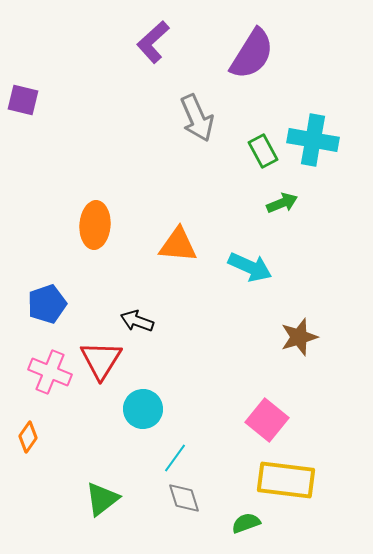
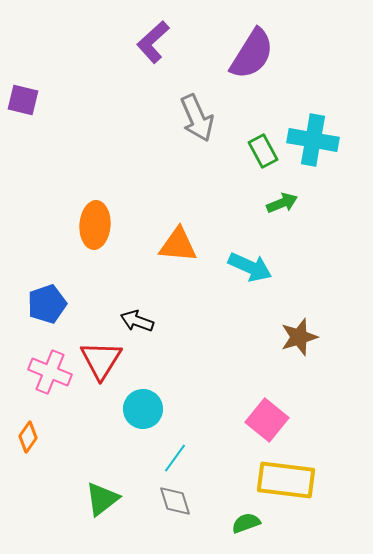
gray diamond: moved 9 px left, 3 px down
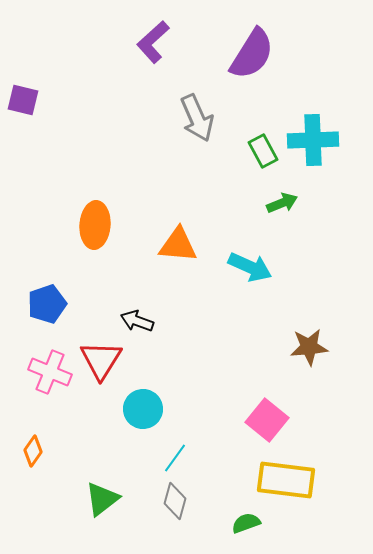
cyan cross: rotated 12 degrees counterclockwise
brown star: moved 10 px right, 10 px down; rotated 12 degrees clockwise
orange diamond: moved 5 px right, 14 px down
gray diamond: rotated 33 degrees clockwise
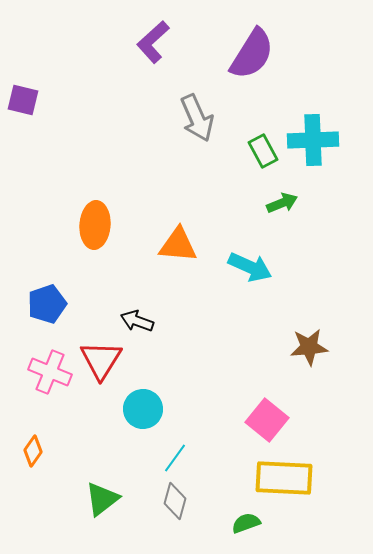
yellow rectangle: moved 2 px left, 2 px up; rotated 4 degrees counterclockwise
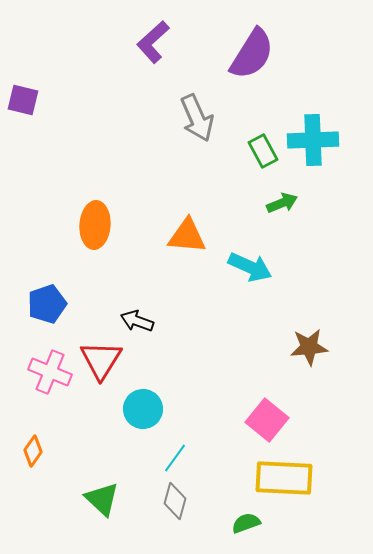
orange triangle: moved 9 px right, 9 px up
green triangle: rotated 39 degrees counterclockwise
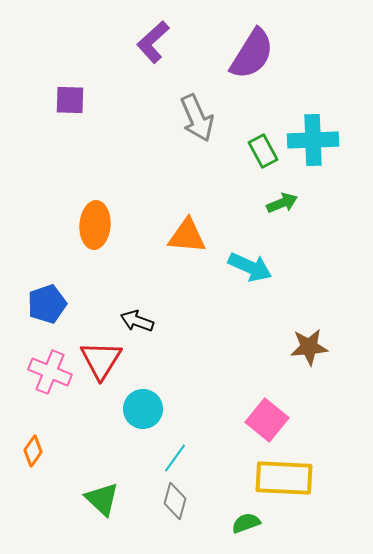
purple square: moved 47 px right; rotated 12 degrees counterclockwise
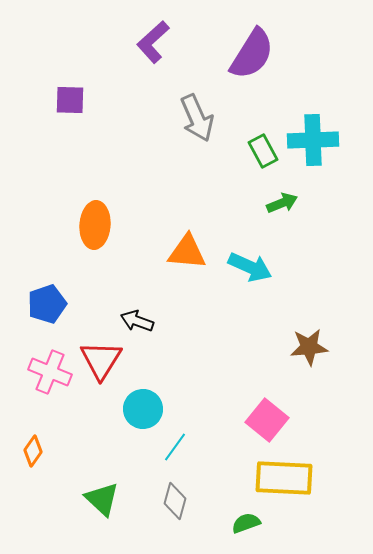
orange triangle: moved 16 px down
cyan line: moved 11 px up
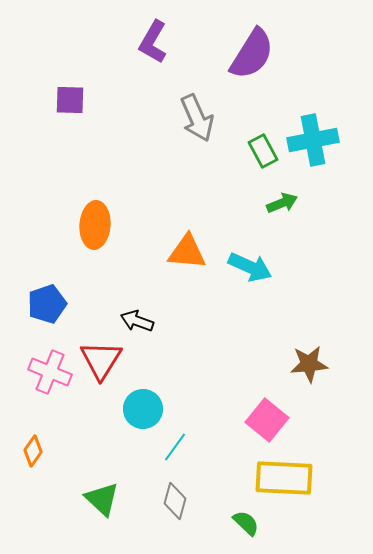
purple L-shape: rotated 18 degrees counterclockwise
cyan cross: rotated 9 degrees counterclockwise
brown star: moved 17 px down
green semicircle: rotated 64 degrees clockwise
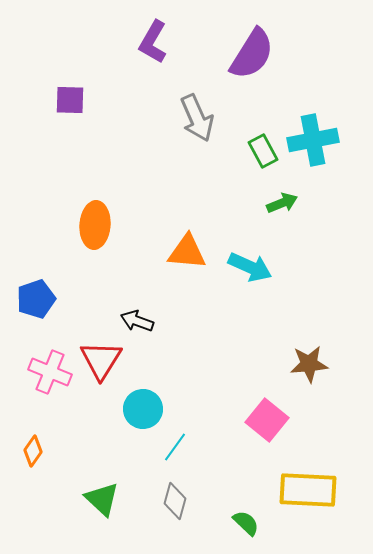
blue pentagon: moved 11 px left, 5 px up
yellow rectangle: moved 24 px right, 12 px down
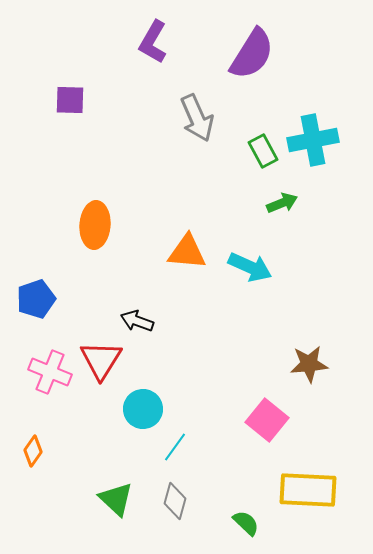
green triangle: moved 14 px right
